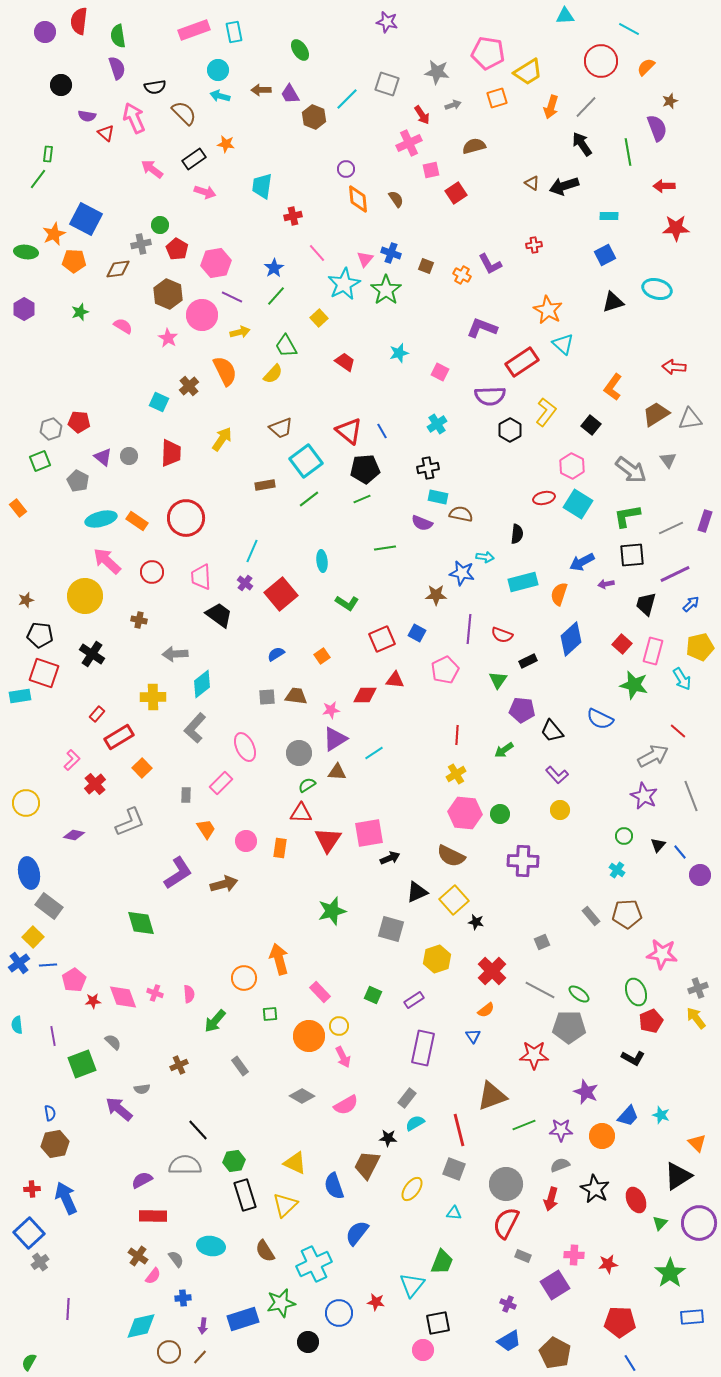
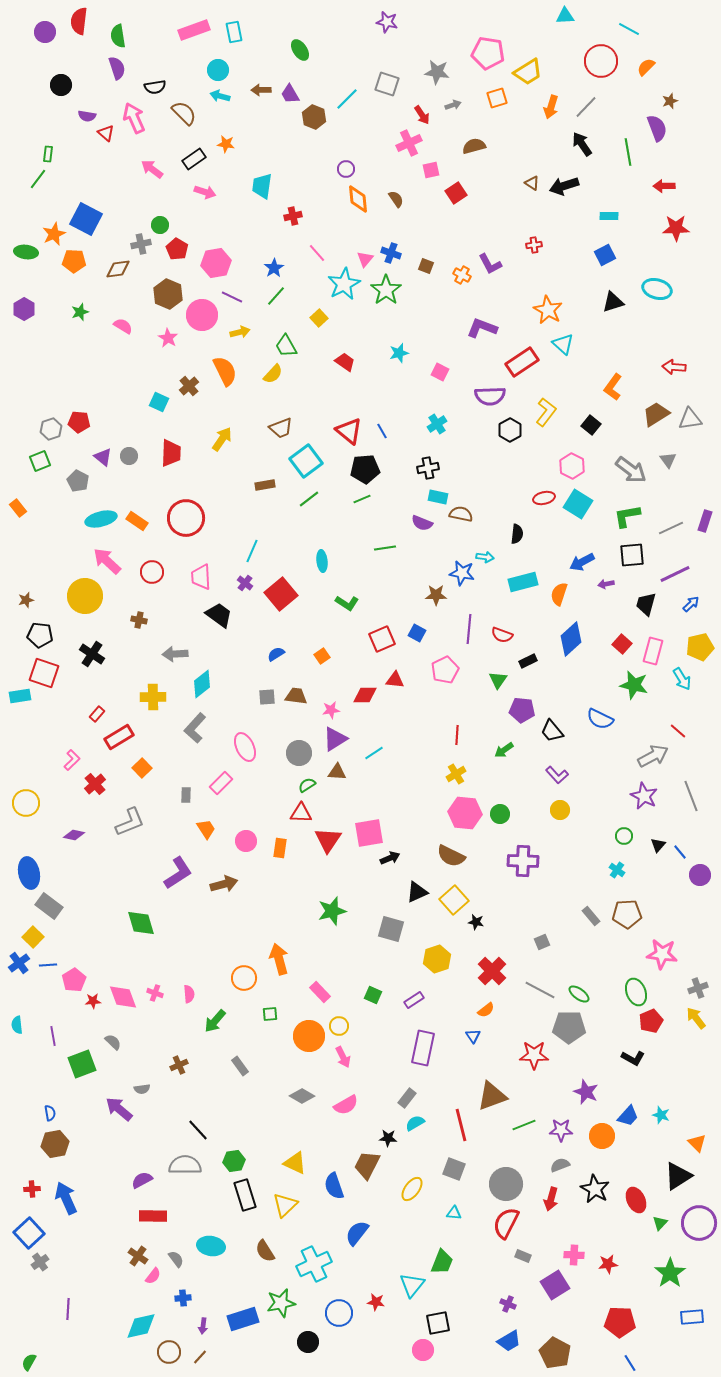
red line at (459, 1130): moved 2 px right, 5 px up
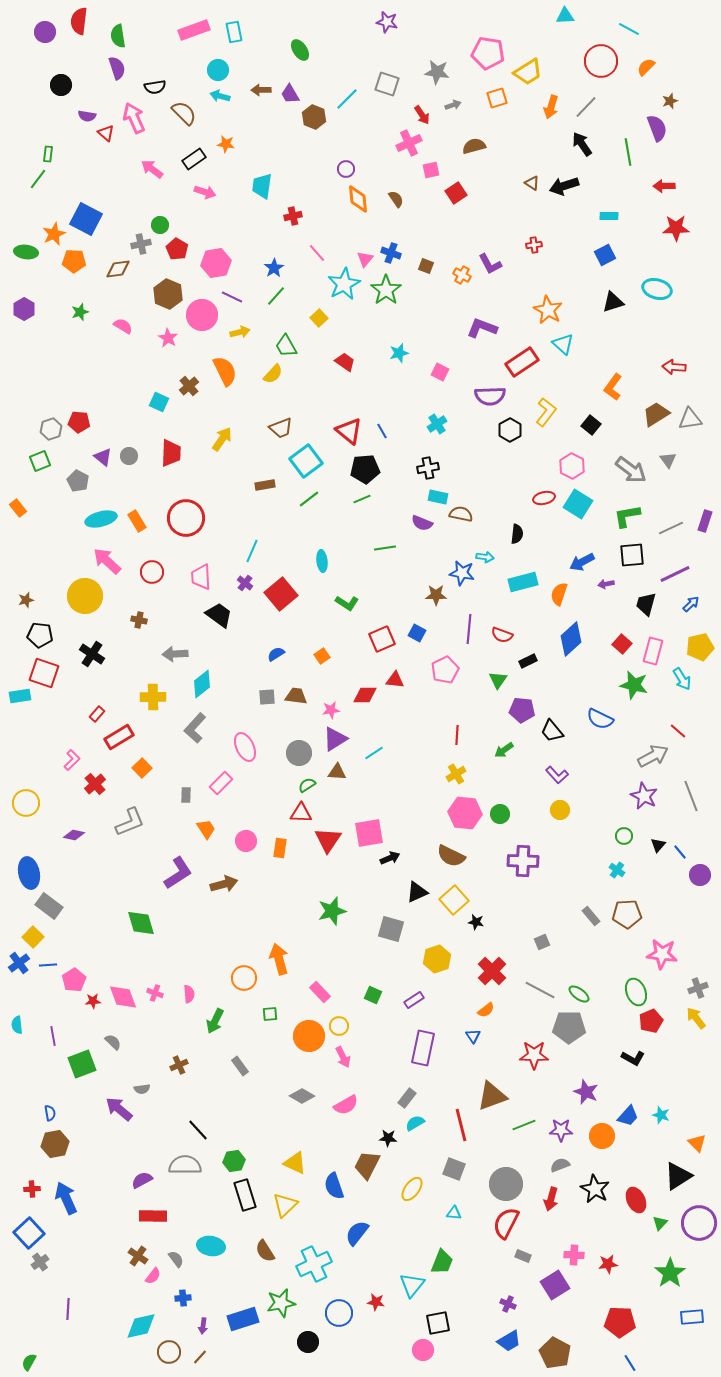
orange rectangle at (137, 521): rotated 25 degrees clockwise
green arrow at (215, 1021): rotated 15 degrees counterclockwise
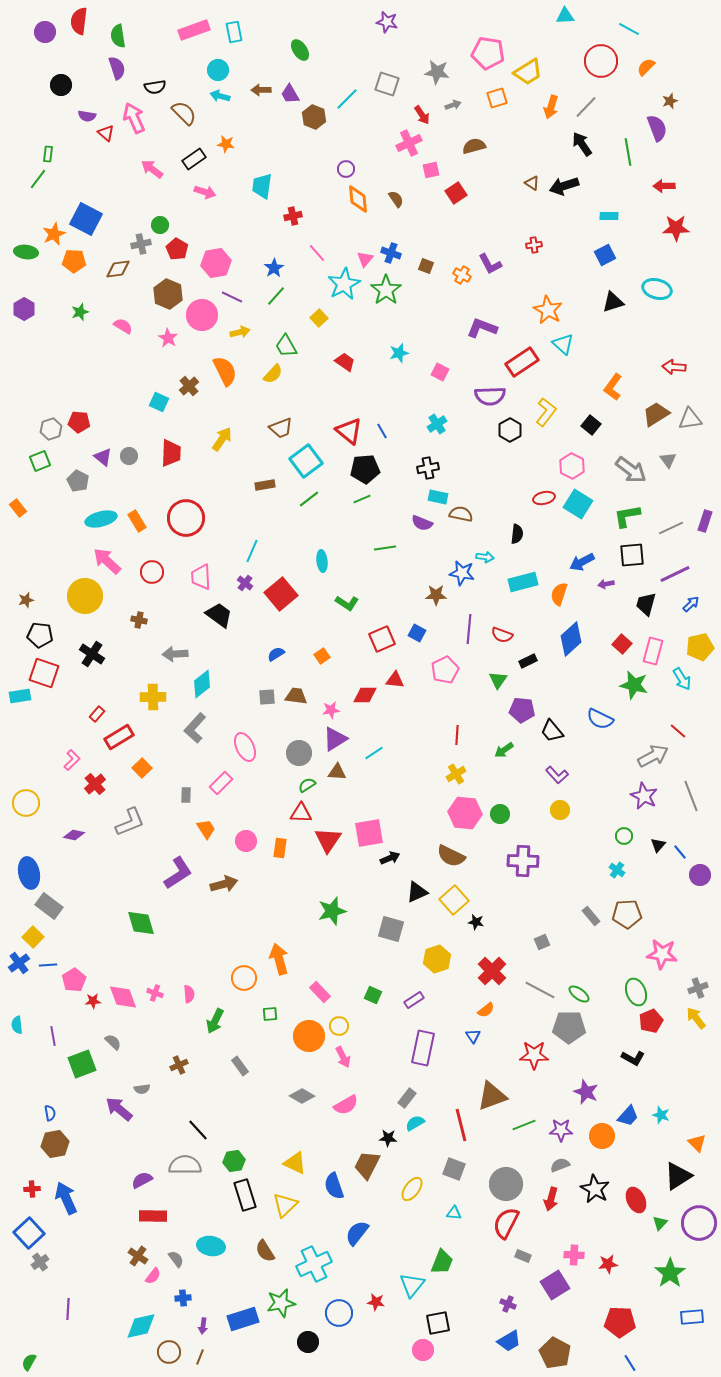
brown line at (200, 1357): rotated 21 degrees counterclockwise
